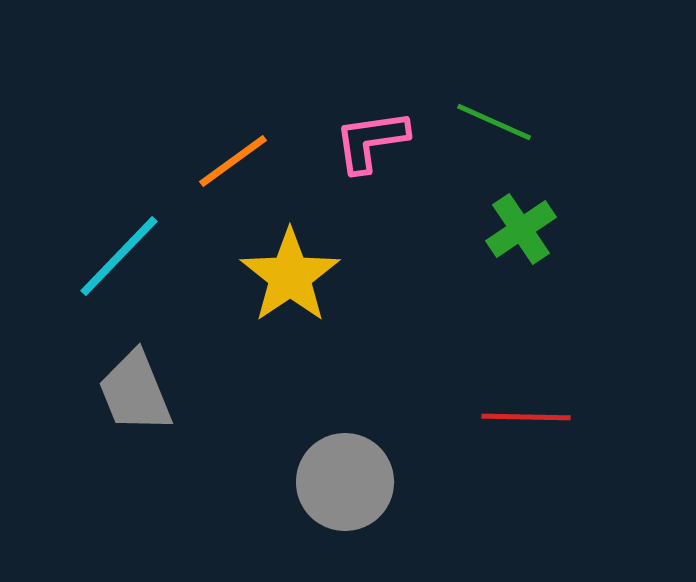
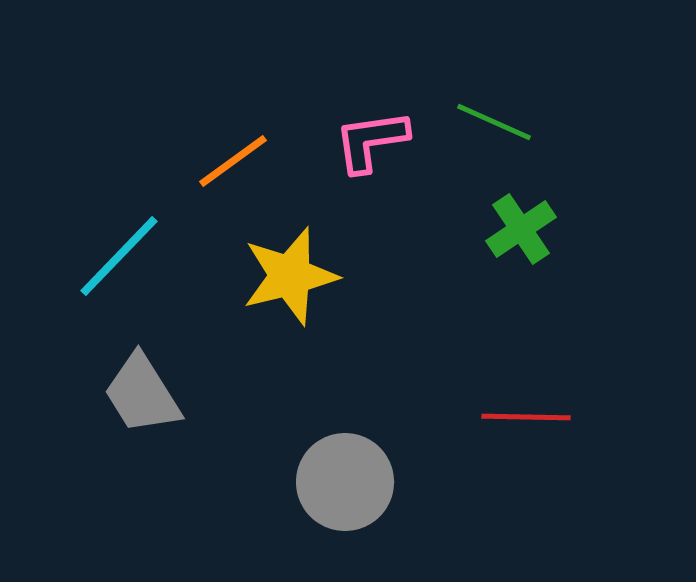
yellow star: rotated 20 degrees clockwise
gray trapezoid: moved 7 px right, 2 px down; rotated 10 degrees counterclockwise
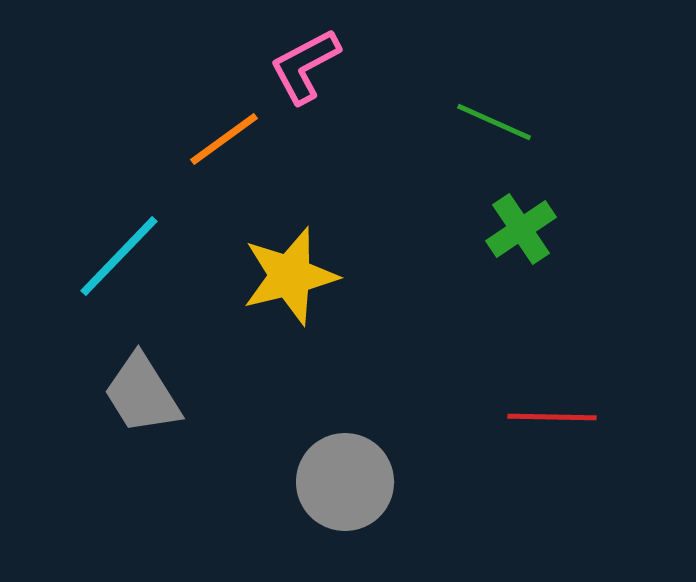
pink L-shape: moved 66 px left, 75 px up; rotated 20 degrees counterclockwise
orange line: moved 9 px left, 22 px up
red line: moved 26 px right
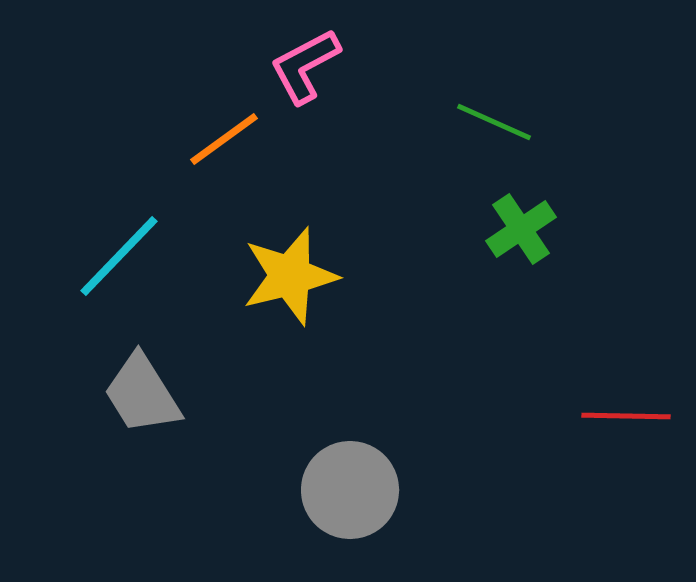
red line: moved 74 px right, 1 px up
gray circle: moved 5 px right, 8 px down
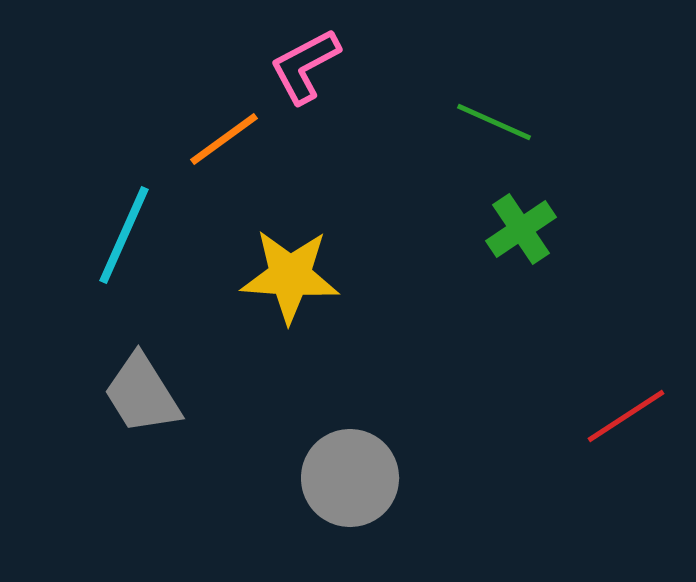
cyan line: moved 5 px right, 21 px up; rotated 20 degrees counterclockwise
yellow star: rotated 18 degrees clockwise
red line: rotated 34 degrees counterclockwise
gray circle: moved 12 px up
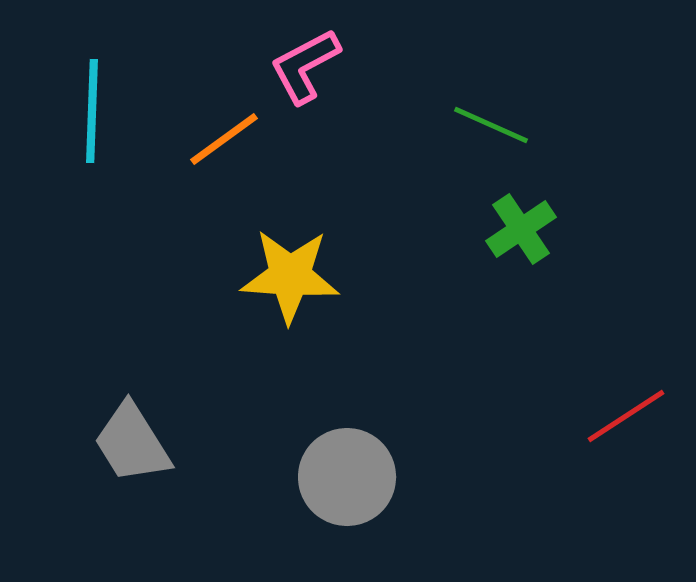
green line: moved 3 px left, 3 px down
cyan line: moved 32 px left, 124 px up; rotated 22 degrees counterclockwise
gray trapezoid: moved 10 px left, 49 px down
gray circle: moved 3 px left, 1 px up
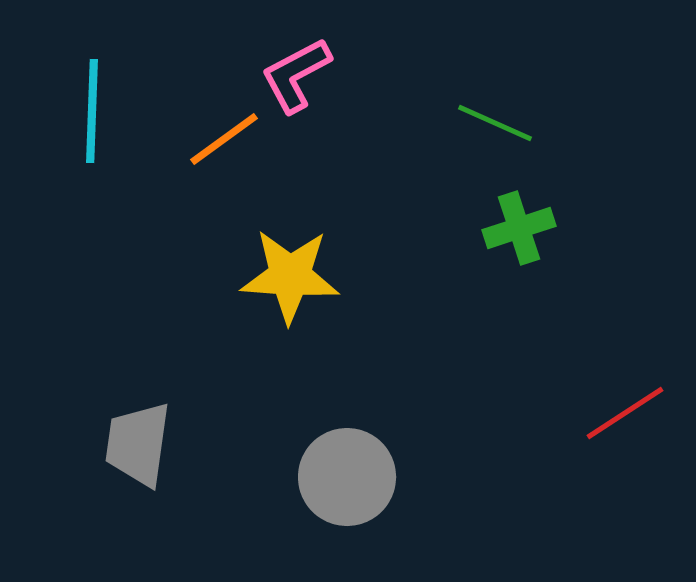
pink L-shape: moved 9 px left, 9 px down
green line: moved 4 px right, 2 px up
green cross: moved 2 px left, 1 px up; rotated 16 degrees clockwise
red line: moved 1 px left, 3 px up
gray trapezoid: moved 6 px right, 1 px down; rotated 40 degrees clockwise
